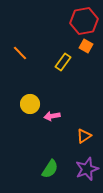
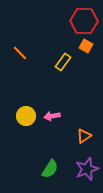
red hexagon: rotated 12 degrees clockwise
yellow circle: moved 4 px left, 12 px down
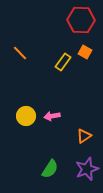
red hexagon: moved 3 px left, 1 px up
orange square: moved 1 px left, 6 px down
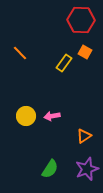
yellow rectangle: moved 1 px right, 1 px down
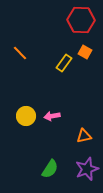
orange triangle: rotated 21 degrees clockwise
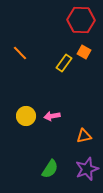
orange square: moved 1 px left
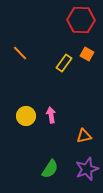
orange square: moved 3 px right, 2 px down
pink arrow: moved 1 px left, 1 px up; rotated 91 degrees clockwise
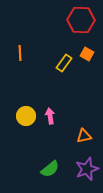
orange line: rotated 42 degrees clockwise
pink arrow: moved 1 px left, 1 px down
green semicircle: rotated 18 degrees clockwise
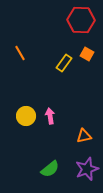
orange line: rotated 28 degrees counterclockwise
